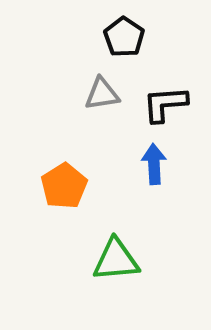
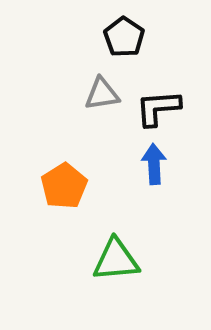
black L-shape: moved 7 px left, 4 px down
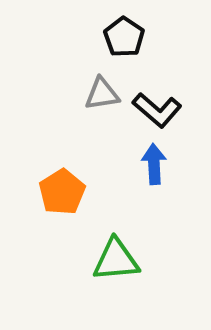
black L-shape: moved 1 px left, 2 px down; rotated 135 degrees counterclockwise
orange pentagon: moved 2 px left, 6 px down
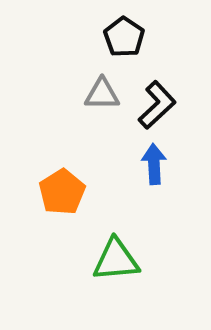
gray triangle: rotated 9 degrees clockwise
black L-shape: moved 5 px up; rotated 84 degrees counterclockwise
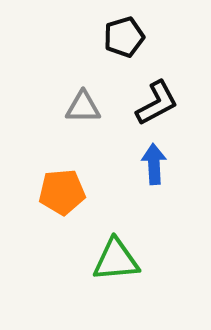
black pentagon: rotated 21 degrees clockwise
gray triangle: moved 19 px left, 13 px down
black L-shape: moved 2 px up; rotated 15 degrees clockwise
orange pentagon: rotated 27 degrees clockwise
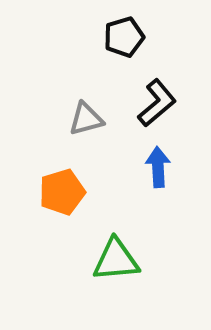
black L-shape: rotated 12 degrees counterclockwise
gray triangle: moved 3 px right, 12 px down; rotated 15 degrees counterclockwise
blue arrow: moved 4 px right, 3 px down
orange pentagon: rotated 12 degrees counterclockwise
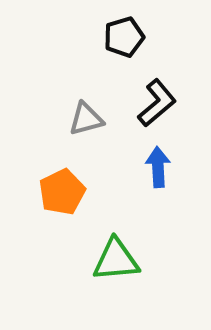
orange pentagon: rotated 9 degrees counterclockwise
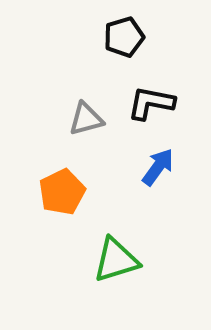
black L-shape: moved 6 px left; rotated 129 degrees counterclockwise
blue arrow: rotated 39 degrees clockwise
green triangle: rotated 12 degrees counterclockwise
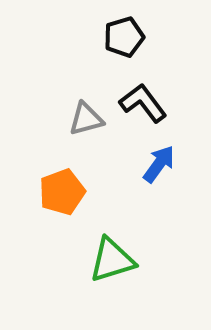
black L-shape: moved 8 px left; rotated 42 degrees clockwise
blue arrow: moved 1 px right, 3 px up
orange pentagon: rotated 6 degrees clockwise
green triangle: moved 4 px left
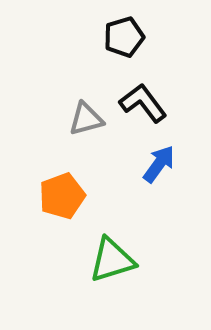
orange pentagon: moved 4 px down
